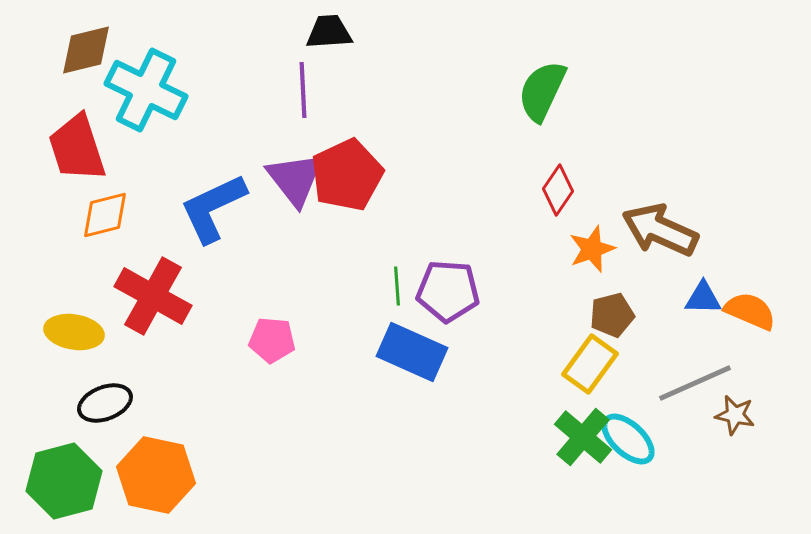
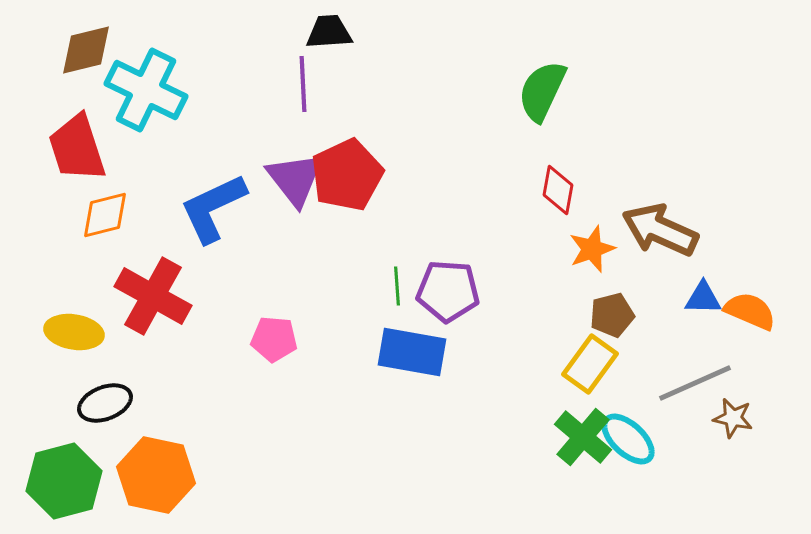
purple line: moved 6 px up
red diamond: rotated 24 degrees counterclockwise
pink pentagon: moved 2 px right, 1 px up
blue rectangle: rotated 14 degrees counterclockwise
brown star: moved 2 px left, 3 px down
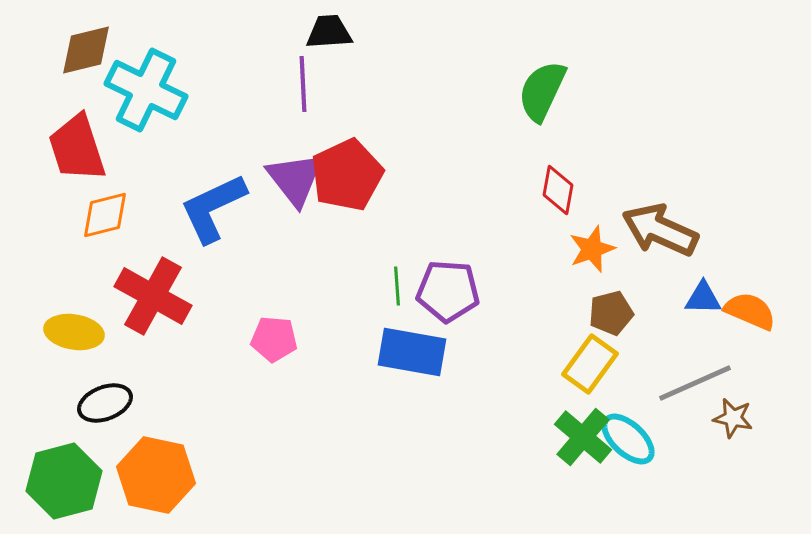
brown pentagon: moved 1 px left, 2 px up
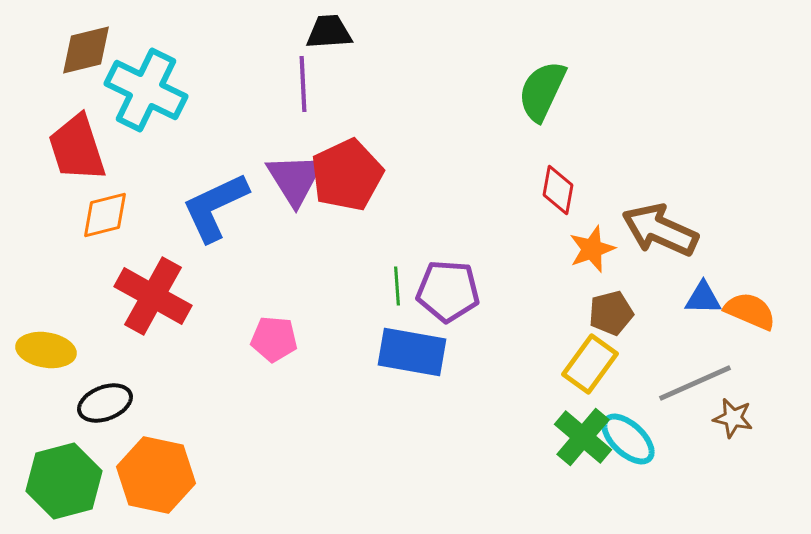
purple triangle: rotated 6 degrees clockwise
blue L-shape: moved 2 px right, 1 px up
yellow ellipse: moved 28 px left, 18 px down
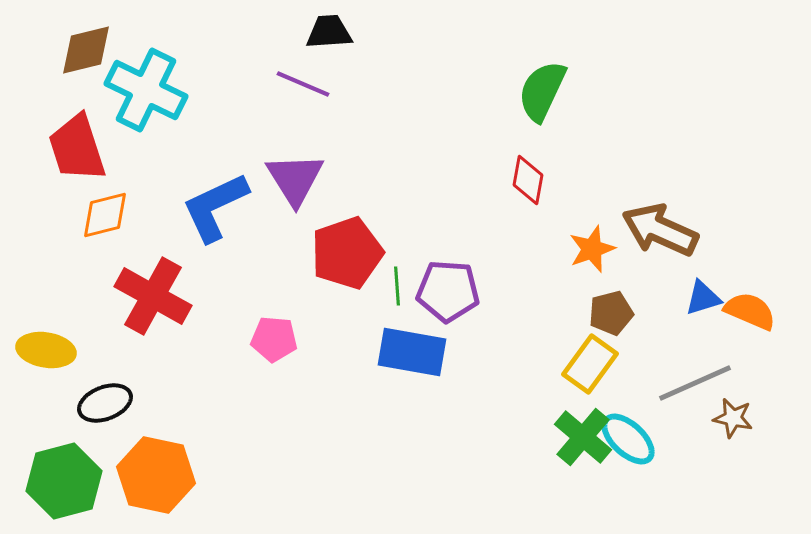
purple line: rotated 64 degrees counterclockwise
red pentagon: moved 78 px down; rotated 6 degrees clockwise
red diamond: moved 30 px left, 10 px up
blue triangle: rotated 18 degrees counterclockwise
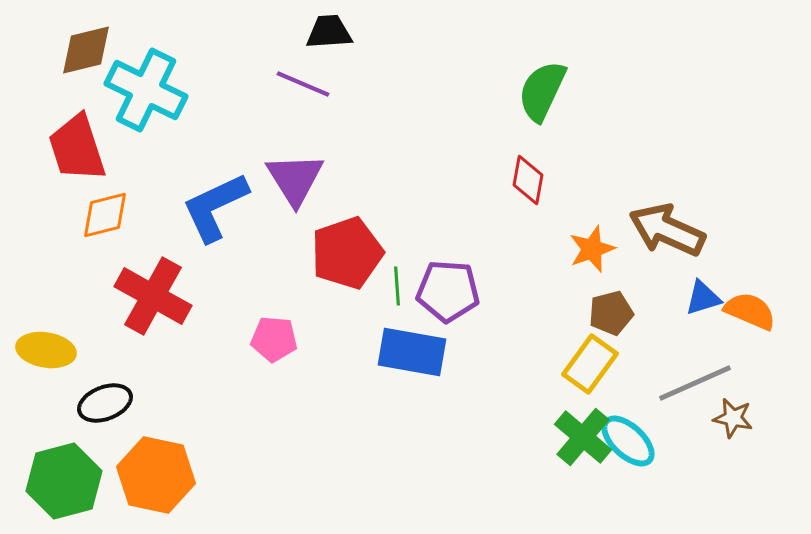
brown arrow: moved 7 px right
cyan ellipse: moved 2 px down
